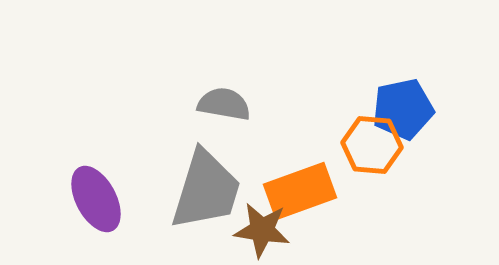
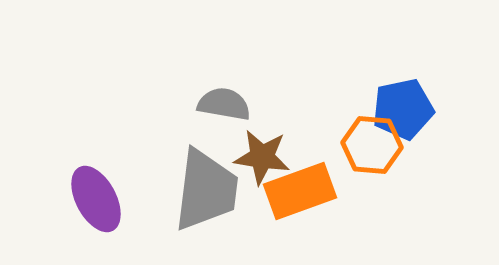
gray trapezoid: rotated 10 degrees counterclockwise
brown star: moved 73 px up
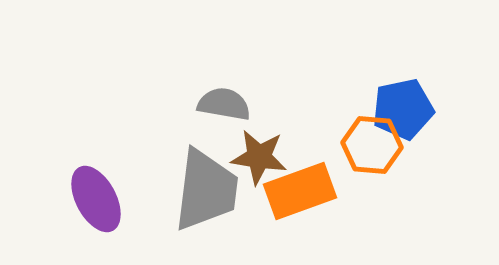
brown star: moved 3 px left
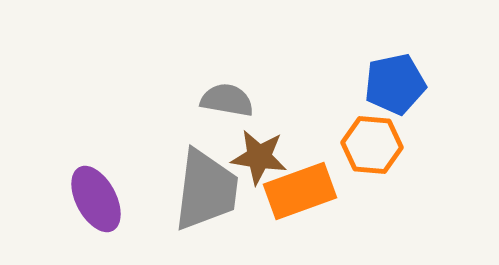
gray semicircle: moved 3 px right, 4 px up
blue pentagon: moved 8 px left, 25 px up
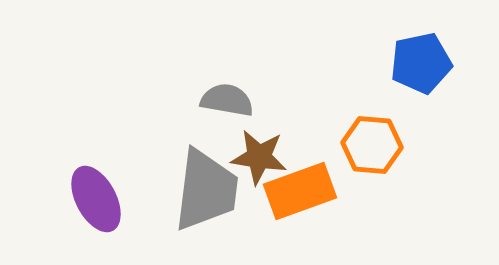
blue pentagon: moved 26 px right, 21 px up
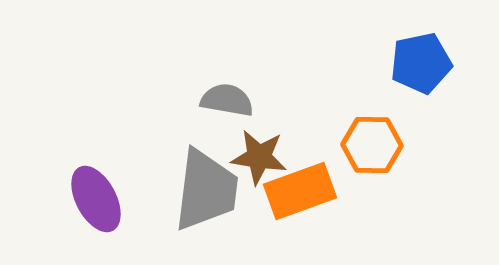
orange hexagon: rotated 4 degrees counterclockwise
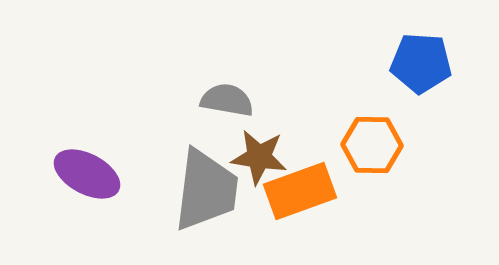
blue pentagon: rotated 16 degrees clockwise
purple ellipse: moved 9 px left, 25 px up; rotated 34 degrees counterclockwise
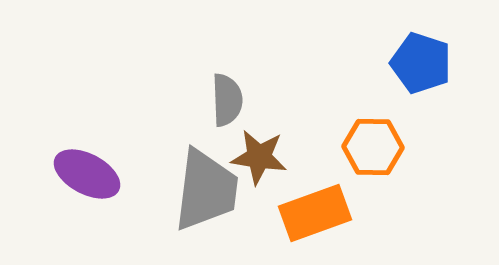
blue pentagon: rotated 14 degrees clockwise
gray semicircle: rotated 78 degrees clockwise
orange hexagon: moved 1 px right, 2 px down
orange rectangle: moved 15 px right, 22 px down
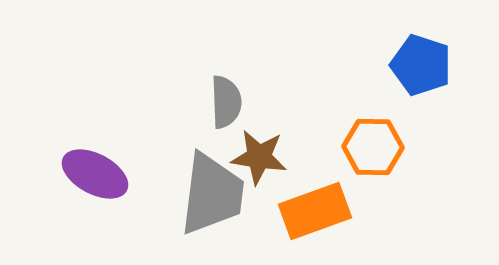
blue pentagon: moved 2 px down
gray semicircle: moved 1 px left, 2 px down
purple ellipse: moved 8 px right
gray trapezoid: moved 6 px right, 4 px down
orange rectangle: moved 2 px up
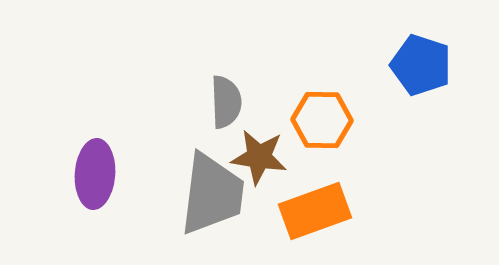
orange hexagon: moved 51 px left, 27 px up
purple ellipse: rotated 66 degrees clockwise
